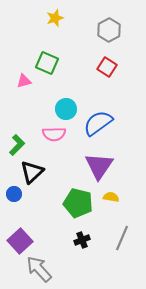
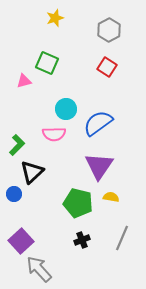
purple square: moved 1 px right
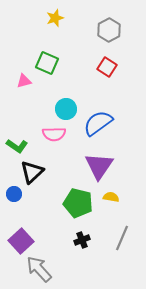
green L-shape: moved 1 px down; rotated 80 degrees clockwise
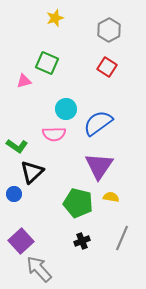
black cross: moved 1 px down
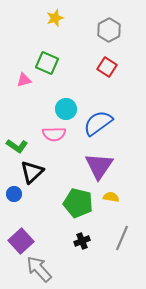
pink triangle: moved 1 px up
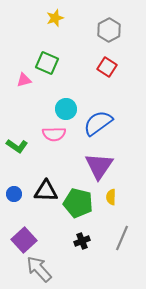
black triangle: moved 14 px right, 19 px down; rotated 45 degrees clockwise
yellow semicircle: rotated 98 degrees counterclockwise
purple square: moved 3 px right, 1 px up
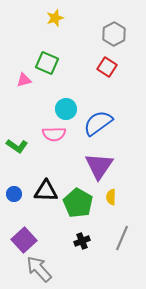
gray hexagon: moved 5 px right, 4 px down
green pentagon: rotated 16 degrees clockwise
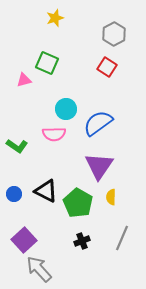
black triangle: rotated 25 degrees clockwise
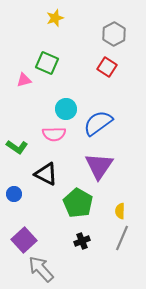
green L-shape: moved 1 px down
black triangle: moved 17 px up
yellow semicircle: moved 9 px right, 14 px down
gray arrow: moved 2 px right
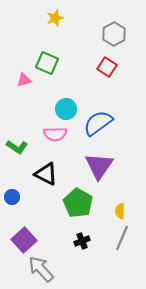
pink semicircle: moved 1 px right
blue circle: moved 2 px left, 3 px down
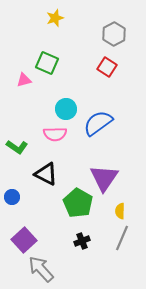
purple triangle: moved 5 px right, 12 px down
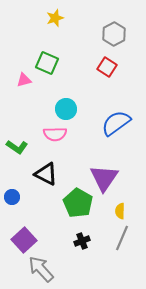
blue semicircle: moved 18 px right
